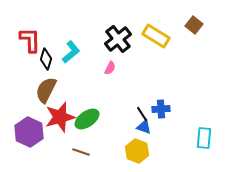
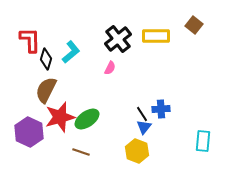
yellow rectangle: rotated 32 degrees counterclockwise
blue triangle: rotated 49 degrees clockwise
cyan rectangle: moved 1 px left, 3 px down
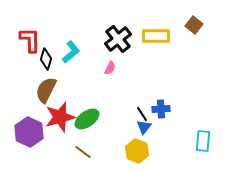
brown line: moved 2 px right; rotated 18 degrees clockwise
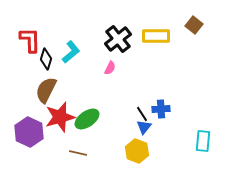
brown line: moved 5 px left, 1 px down; rotated 24 degrees counterclockwise
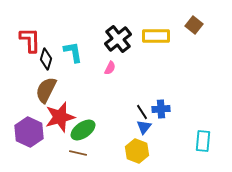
cyan L-shape: moved 2 px right; rotated 60 degrees counterclockwise
black line: moved 2 px up
green ellipse: moved 4 px left, 11 px down
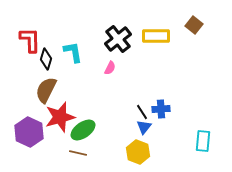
yellow hexagon: moved 1 px right, 1 px down
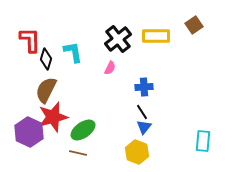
brown square: rotated 18 degrees clockwise
blue cross: moved 17 px left, 22 px up
red star: moved 7 px left
yellow hexagon: moved 1 px left
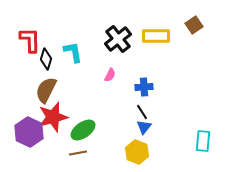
pink semicircle: moved 7 px down
brown line: rotated 24 degrees counterclockwise
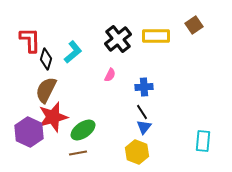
cyan L-shape: rotated 60 degrees clockwise
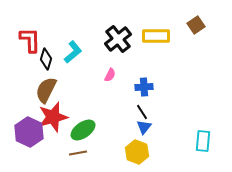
brown square: moved 2 px right
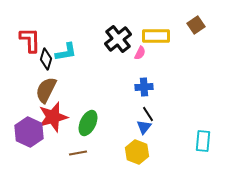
cyan L-shape: moved 7 px left; rotated 30 degrees clockwise
pink semicircle: moved 30 px right, 22 px up
black line: moved 6 px right, 2 px down
green ellipse: moved 5 px right, 7 px up; rotated 30 degrees counterclockwise
